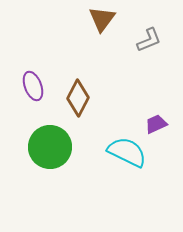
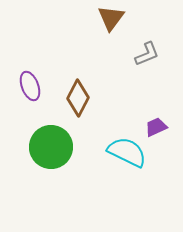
brown triangle: moved 9 px right, 1 px up
gray L-shape: moved 2 px left, 14 px down
purple ellipse: moved 3 px left
purple trapezoid: moved 3 px down
green circle: moved 1 px right
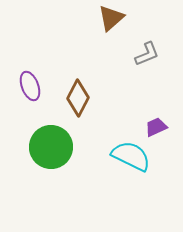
brown triangle: rotated 12 degrees clockwise
cyan semicircle: moved 4 px right, 4 px down
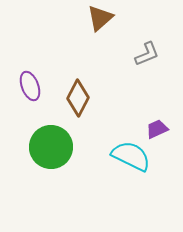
brown triangle: moved 11 px left
purple trapezoid: moved 1 px right, 2 px down
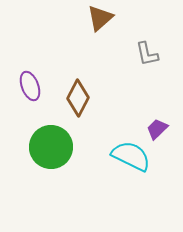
gray L-shape: rotated 100 degrees clockwise
purple trapezoid: rotated 20 degrees counterclockwise
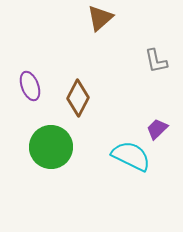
gray L-shape: moved 9 px right, 7 px down
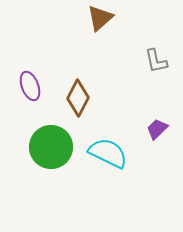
cyan semicircle: moved 23 px left, 3 px up
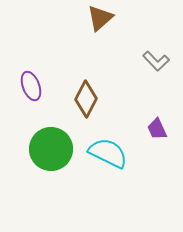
gray L-shape: rotated 32 degrees counterclockwise
purple ellipse: moved 1 px right
brown diamond: moved 8 px right, 1 px down
purple trapezoid: rotated 70 degrees counterclockwise
green circle: moved 2 px down
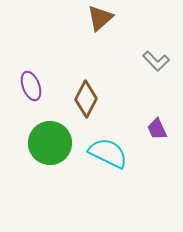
green circle: moved 1 px left, 6 px up
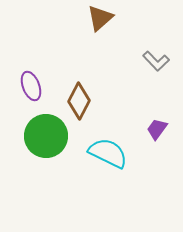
brown diamond: moved 7 px left, 2 px down
purple trapezoid: rotated 60 degrees clockwise
green circle: moved 4 px left, 7 px up
